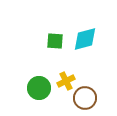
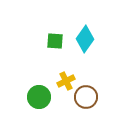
cyan diamond: rotated 40 degrees counterclockwise
green circle: moved 9 px down
brown circle: moved 1 px right, 1 px up
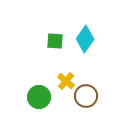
yellow cross: rotated 24 degrees counterclockwise
brown circle: moved 1 px up
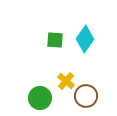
green square: moved 1 px up
green circle: moved 1 px right, 1 px down
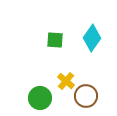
cyan diamond: moved 7 px right, 1 px up
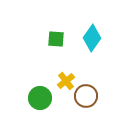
green square: moved 1 px right, 1 px up
yellow cross: rotated 12 degrees clockwise
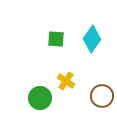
cyan diamond: moved 1 px down
yellow cross: rotated 18 degrees counterclockwise
brown circle: moved 16 px right
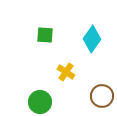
green square: moved 11 px left, 4 px up
yellow cross: moved 9 px up
green circle: moved 4 px down
